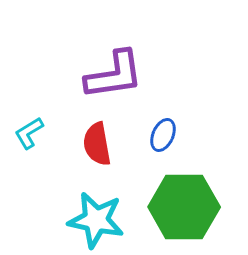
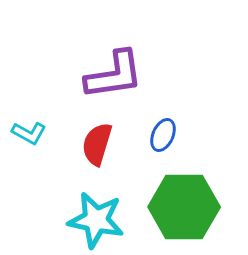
cyan L-shape: rotated 120 degrees counterclockwise
red semicircle: rotated 27 degrees clockwise
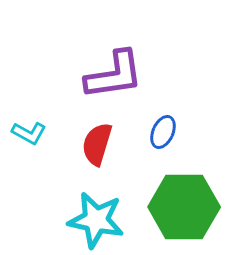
blue ellipse: moved 3 px up
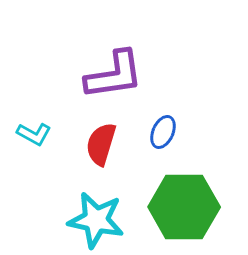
cyan L-shape: moved 5 px right, 1 px down
red semicircle: moved 4 px right
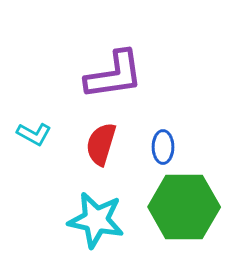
blue ellipse: moved 15 px down; rotated 24 degrees counterclockwise
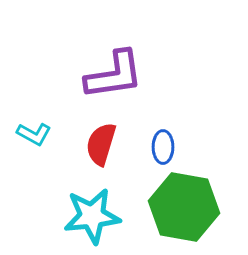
green hexagon: rotated 10 degrees clockwise
cyan star: moved 4 px left, 4 px up; rotated 18 degrees counterclockwise
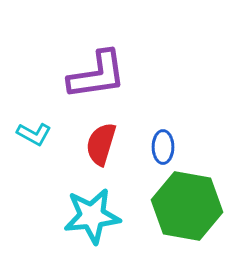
purple L-shape: moved 17 px left
green hexagon: moved 3 px right, 1 px up
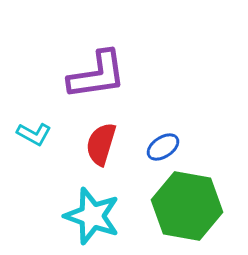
blue ellipse: rotated 56 degrees clockwise
cyan star: rotated 26 degrees clockwise
